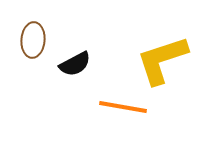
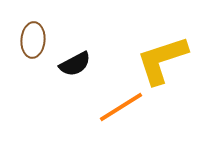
orange line: moved 2 px left; rotated 42 degrees counterclockwise
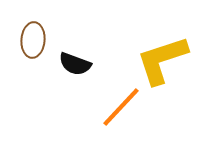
black semicircle: rotated 48 degrees clockwise
orange line: rotated 15 degrees counterclockwise
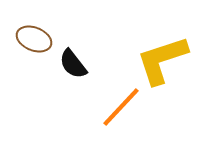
brown ellipse: moved 1 px right, 1 px up; rotated 72 degrees counterclockwise
black semicircle: moved 2 px left; rotated 32 degrees clockwise
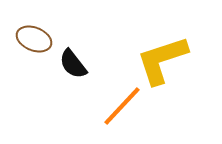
orange line: moved 1 px right, 1 px up
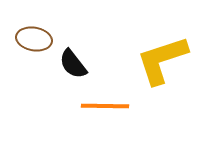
brown ellipse: rotated 12 degrees counterclockwise
orange line: moved 17 px left; rotated 48 degrees clockwise
